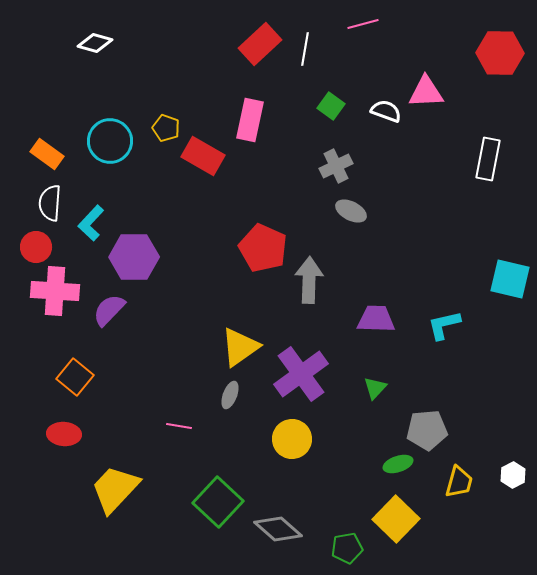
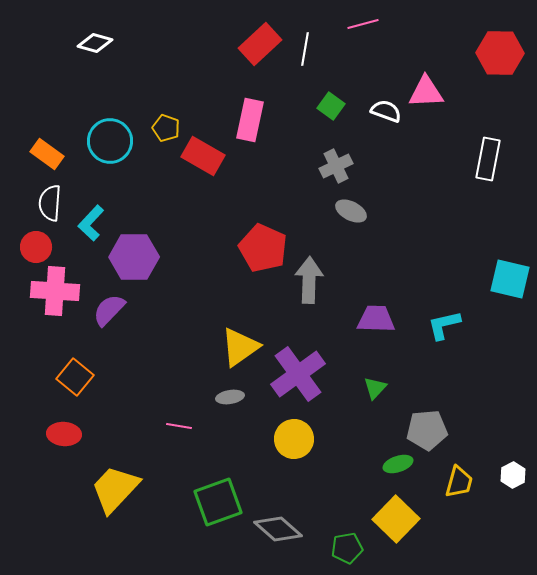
purple cross at (301, 374): moved 3 px left
gray ellipse at (230, 395): moved 2 px down; rotated 60 degrees clockwise
yellow circle at (292, 439): moved 2 px right
green square at (218, 502): rotated 27 degrees clockwise
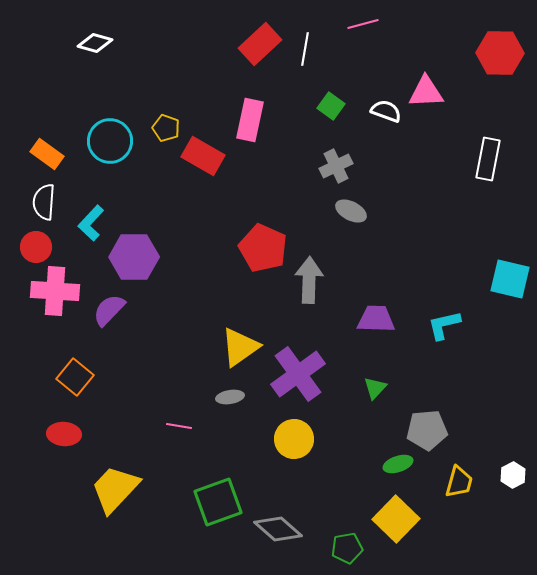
white semicircle at (50, 203): moved 6 px left, 1 px up
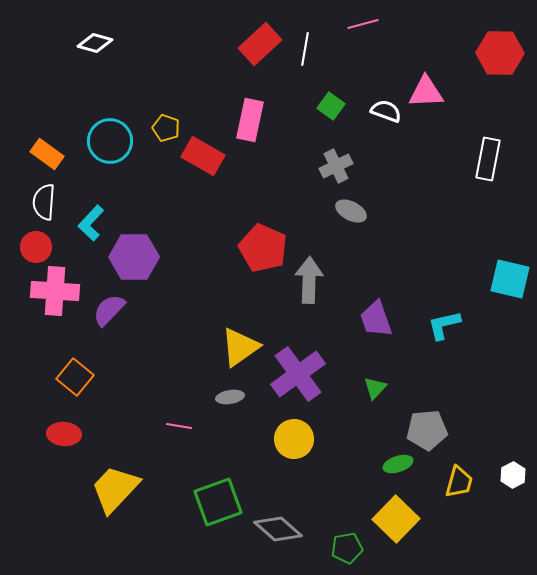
purple trapezoid at (376, 319): rotated 111 degrees counterclockwise
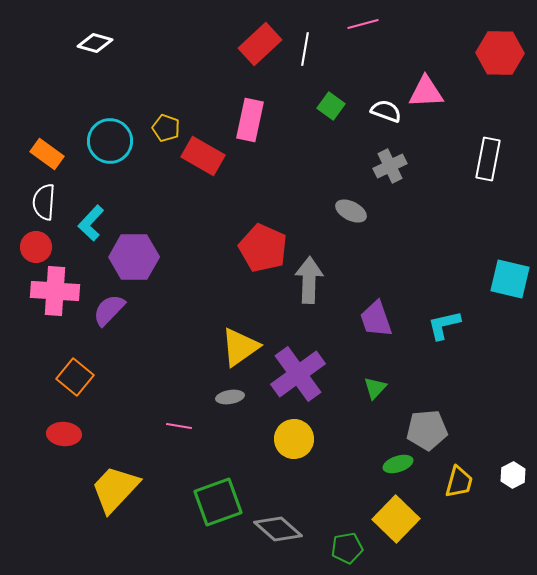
gray cross at (336, 166): moved 54 px right
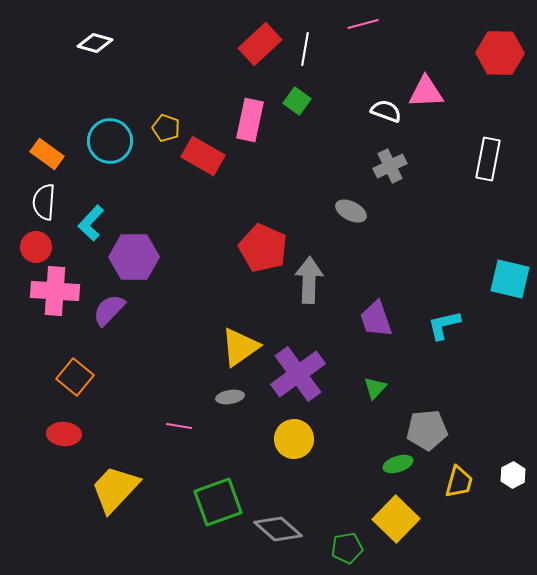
green square at (331, 106): moved 34 px left, 5 px up
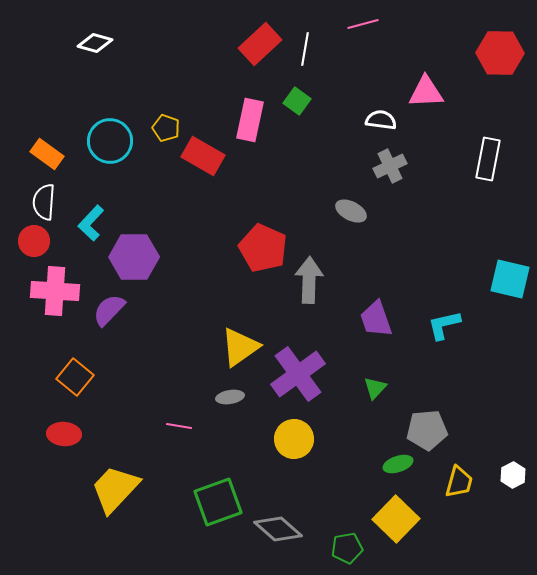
white semicircle at (386, 111): moved 5 px left, 9 px down; rotated 12 degrees counterclockwise
red circle at (36, 247): moved 2 px left, 6 px up
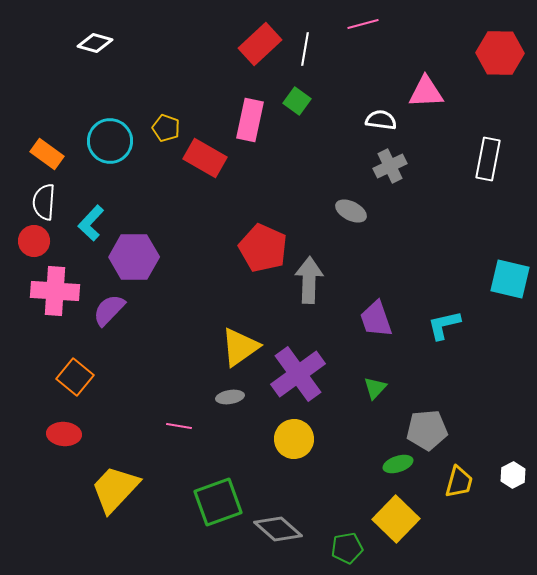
red rectangle at (203, 156): moved 2 px right, 2 px down
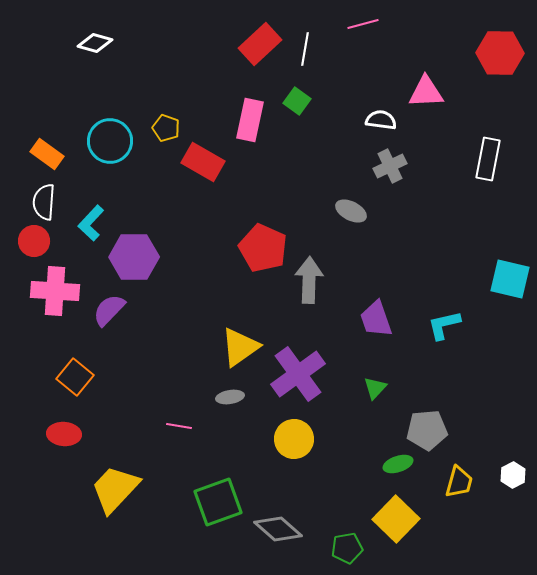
red rectangle at (205, 158): moved 2 px left, 4 px down
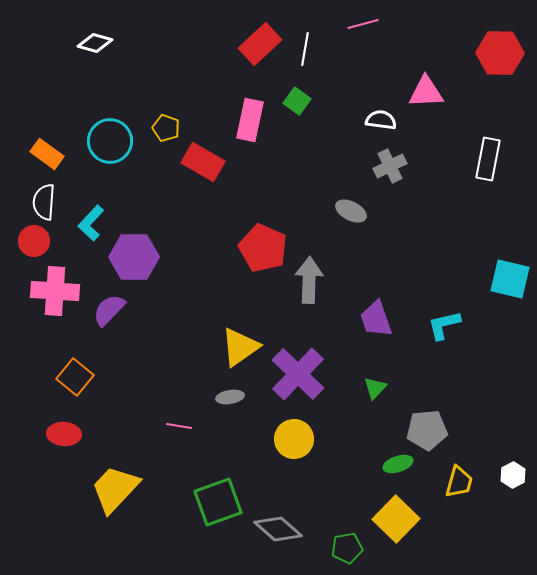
purple cross at (298, 374): rotated 10 degrees counterclockwise
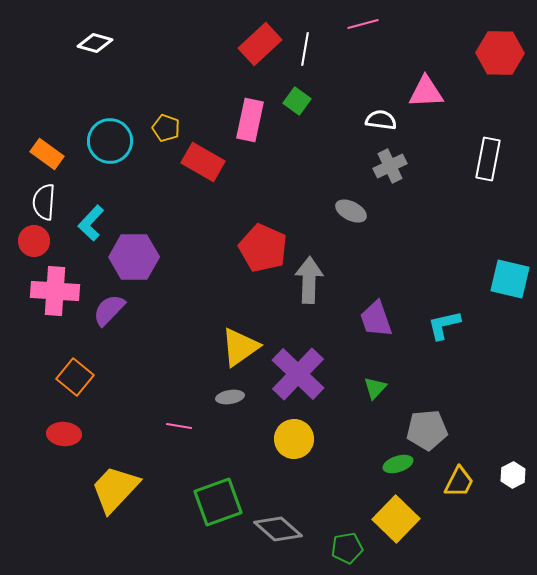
yellow trapezoid at (459, 482): rotated 12 degrees clockwise
